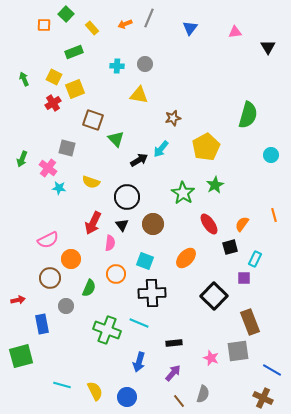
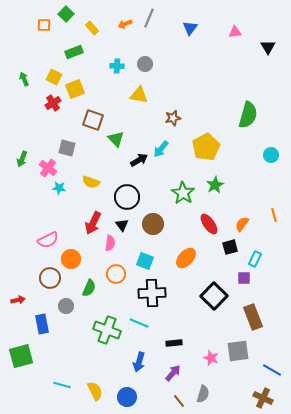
brown rectangle at (250, 322): moved 3 px right, 5 px up
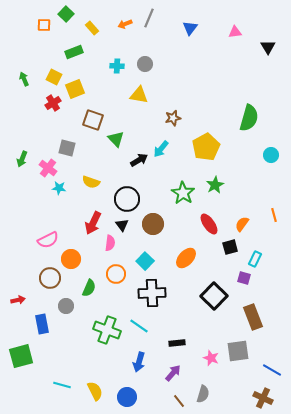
green semicircle at (248, 115): moved 1 px right, 3 px down
black circle at (127, 197): moved 2 px down
cyan square at (145, 261): rotated 24 degrees clockwise
purple square at (244, 278): rotated 16 degrees clockwise
cyan line at (139, 323): moved 3 px down; rotated 12 degrees clockwise
black rectangle at (174, 343): moved 3 px right
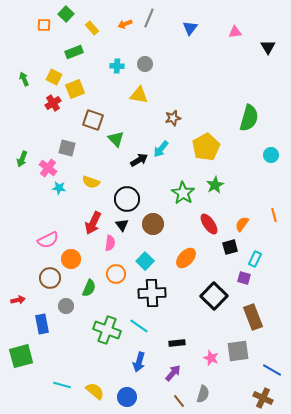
yellow semicircle at (95, 391): rotated 24 degrees counterclockwise
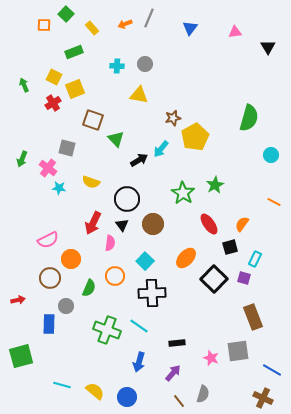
green arrow at (24, 79): moved 6 px down
yellow pentagon at (206, 147): moved 11 px left, 10 px up
orange line at (274, 215): moved 13 px up; rotated 48 degrees counterclockwise
orange circle at (116, 274): moved 1 px left, 2 px down
black square at (214, 296): moved 17 px up
blue rectangle at (42, 324): moved 7 px right; rotated 12 degrees clockwise
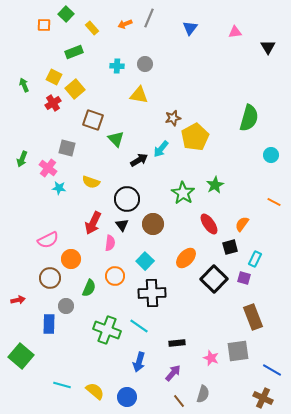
yellow square at (75, 89): rotated 18 degrees counterclockwise
green square at (21, 356): rotated 35 degrees counterclockwise
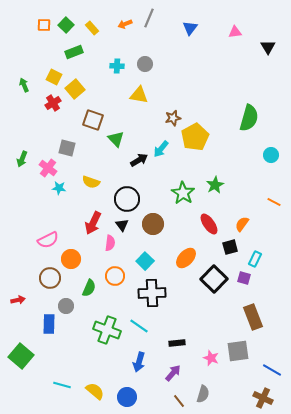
green square at (66, 14): moved 11 px down
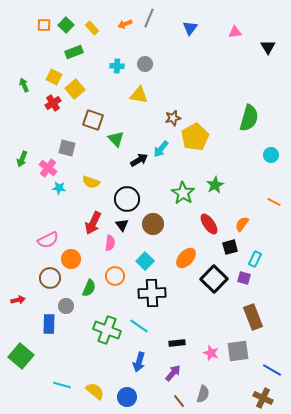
pink star at (211, 358): moved 5 px up
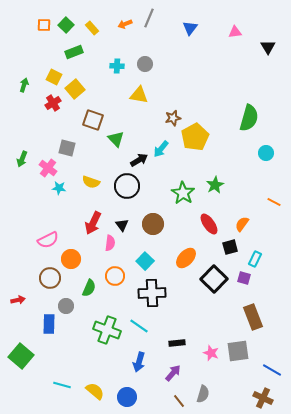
green arrow at (24, 85): rotated 40 degrees clockwise
cyan circle at (271, 155): moved 5 px left, 2 px up
black circle at (127, 199): moved 13 px up
